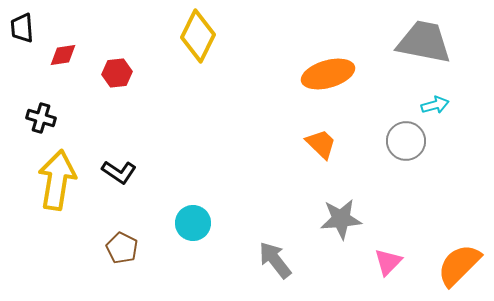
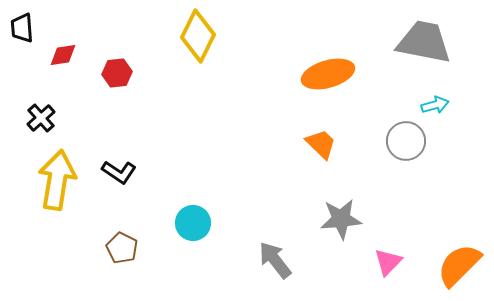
black cross: rotated 32 degrees clockwise
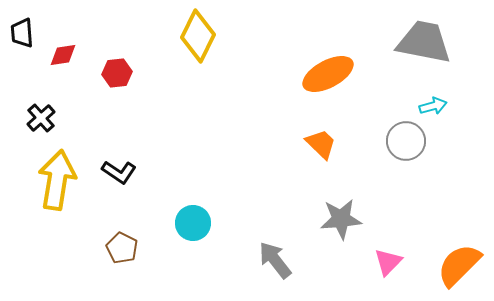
black trapezoid: moved 5 px down
orange ellipse: rotated 12 degrees counterclockwise
cyan arrow: moved 2 px left, 1 px down
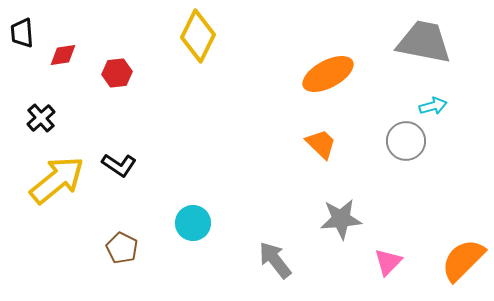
black L-shape: moved 7 px up
yellow arrow: rotated 42 degrees clockwise
orange semicircle: moved 4 px right, 5 px up
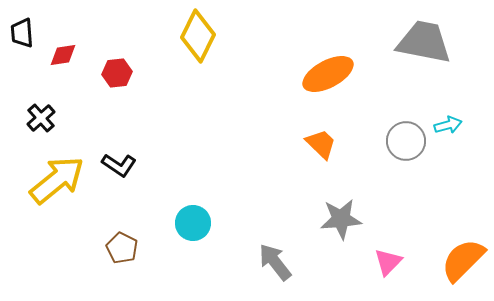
cyan arrow: moved 15 px right, 19 px down
gray arrow: moved 2 px down
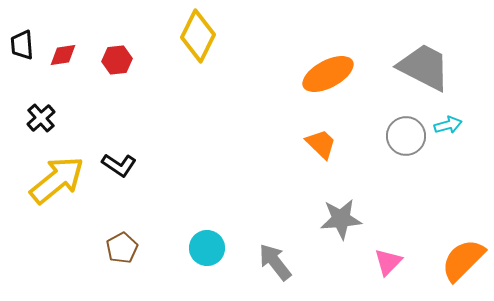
black trapezoid: moved 12 px down
gray trapezoid: moved 25 px down; rotated 16 degrees clockwise
red hexagon: moved 13 px up
gray circle: moved 5 px up
cyan circle: moved 14 px right, 25 px down
brown pentagon: rotated 16 degrees clockwise
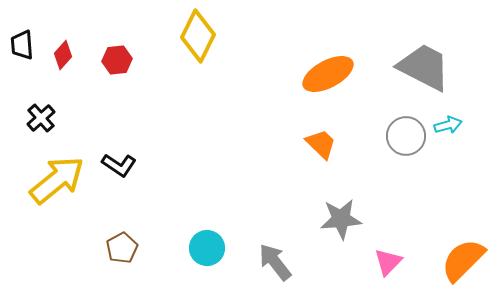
red diamond: rotated 40 degrees counterclockwise
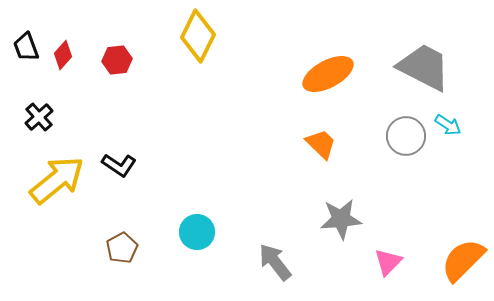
black trapezoid: moved 4 px right, 2 px down; rotated 16 degrees counterclockwise
black cross: moved 2 px left, 1 px up
cyan arrow: rotated 48 degrees clockwise
cyan circle: moved 10 px left, 16 px up
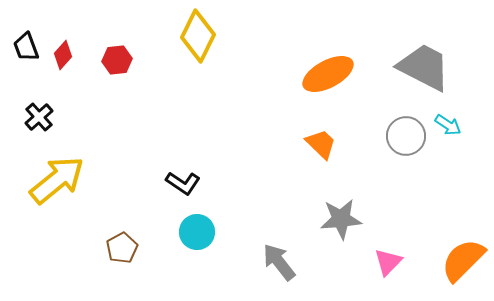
black L-shape: moved 64 px right, 18 px down
gray arrow: moved 4 px right
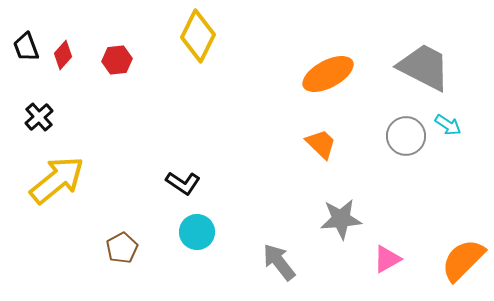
pink triangle: moved 1 px left, 3 px up; rotated 16 degrees clockwise
